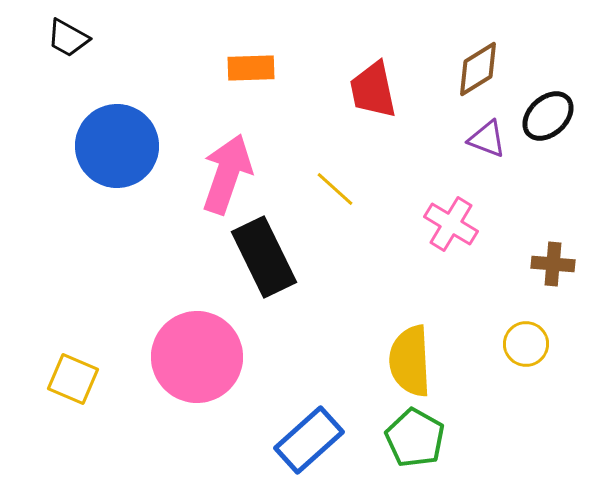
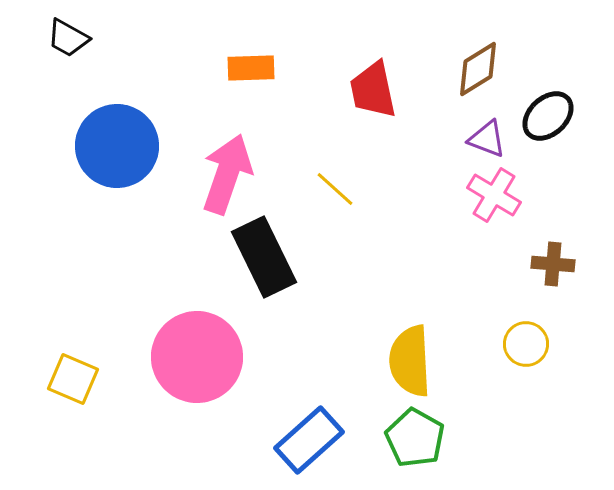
pink cross: moved 43 px right, 29 px up
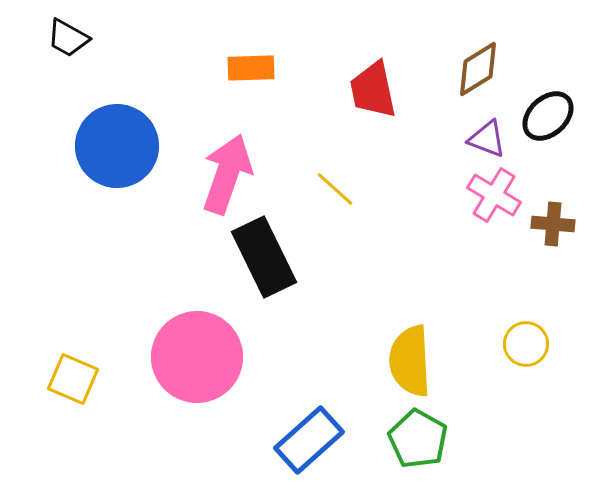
brown cross: moved 40 px up
green pentagon: moved 3 px right, 1 px down
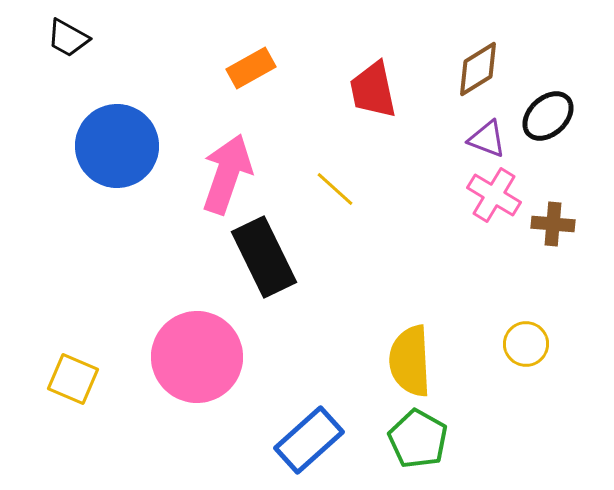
orange rectangle: rotated 27 degrees counterclockwise
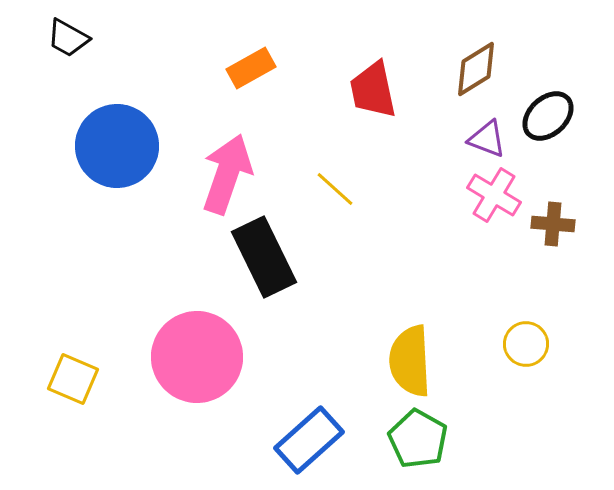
brown diamond: moved 2 px left
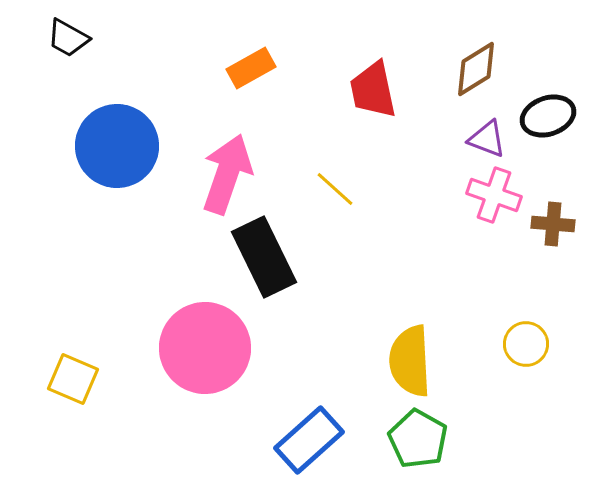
black ellipse: rotated 24 degrees clockwise
pink cross: rotated 12 degrees counterclockwise
pink circle: moved 8 px right, 9 px up
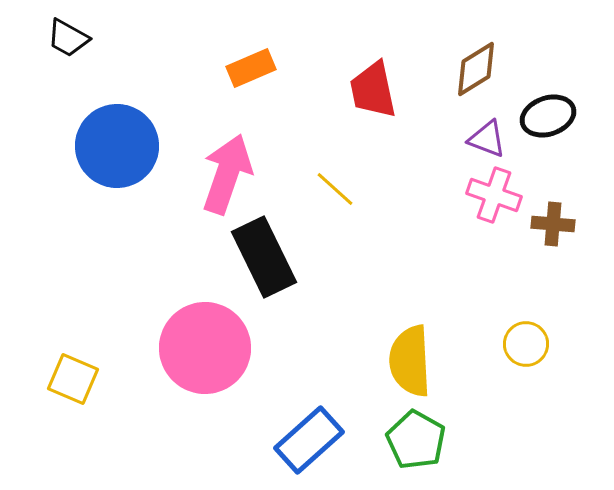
orange rectangle: rotated 6 degrees clockwise
green pentagon: moved 2 px left, 1 px down
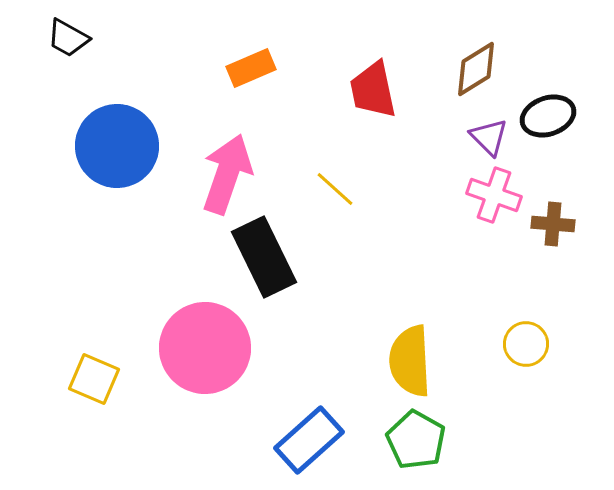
purple triangle: moved 2 px right, 2 px up; rotated 24 degrees clockwise
yellow square: moved 21 px right
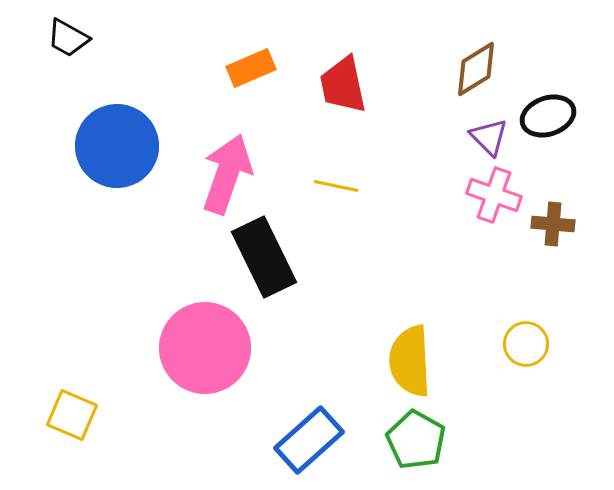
red trapezoid: moved 30 px left, 5 px up
yellow line: moved 1 px right, 3 px up; rotated 30 degrees counterclockwise
yellow square: moved 22 px left, 36 px down
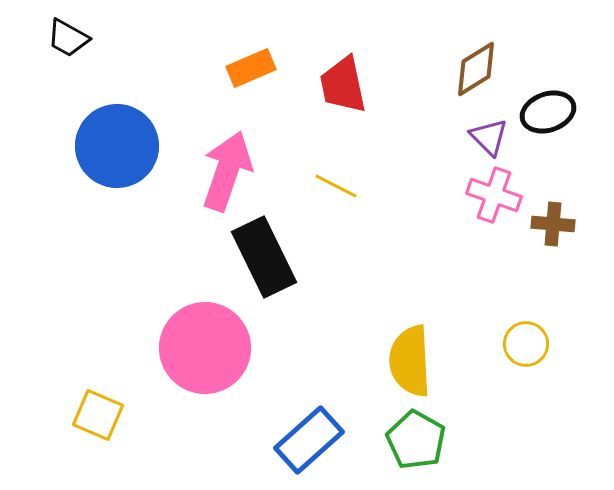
black ellipse: moved 4 px up
pink arrow: moved 3 px up
yellow line: rotated 15 degrees clockwise
yellow square: moved 26 px right
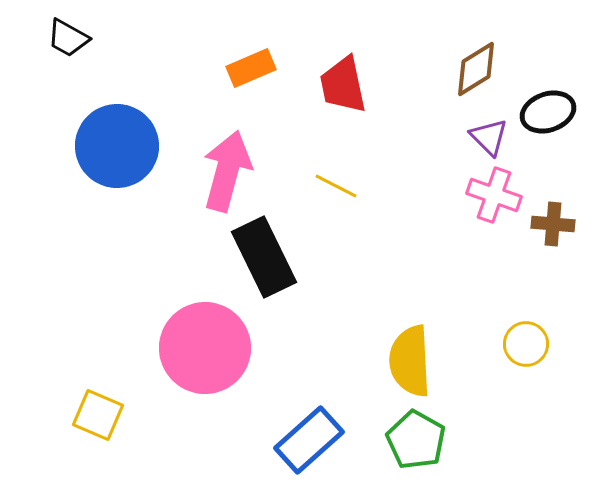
pink arrow: rotated 4 degrees counterclockwise
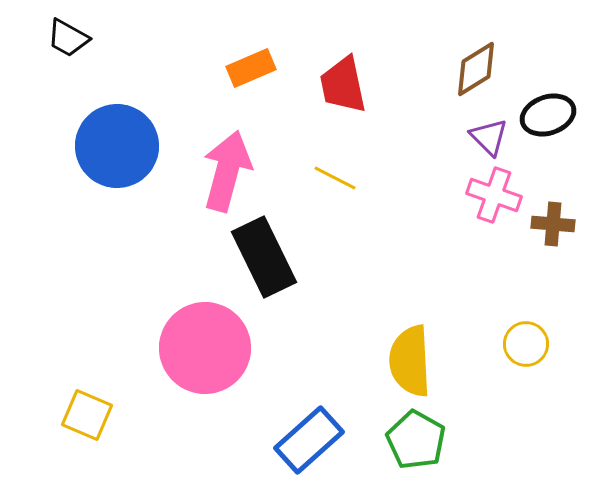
black ellipse: moved 3 px down
yellow line: moved 1 px left, 8 px up
yellow square: moved 11 px left
